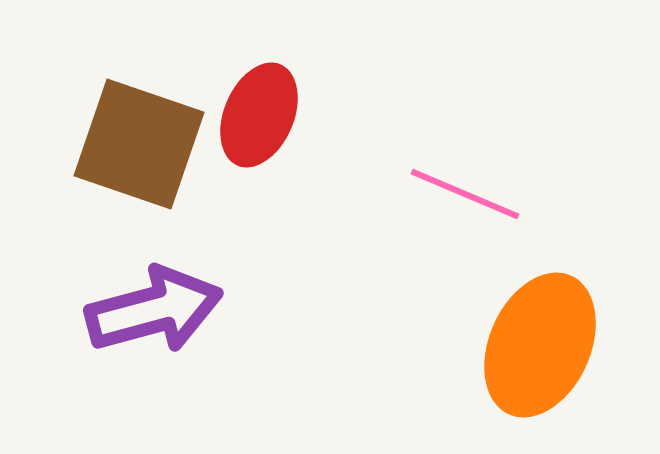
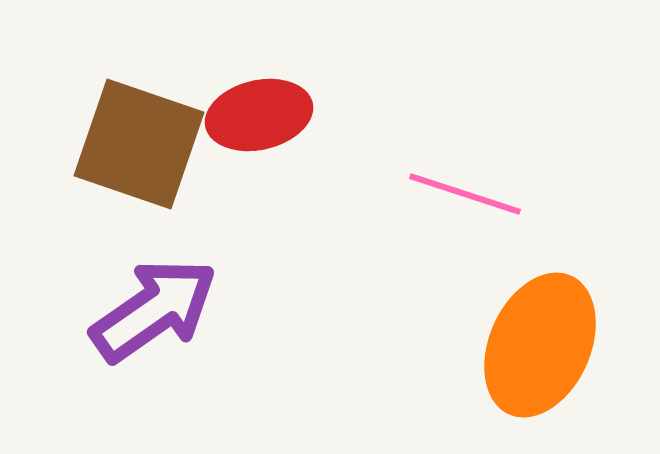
red ellipse: rotated 54 degrees clockwise
pink line: rotated 5 degrees counterclockwise
purple arrow: rotated 20 degrees counterclockwise
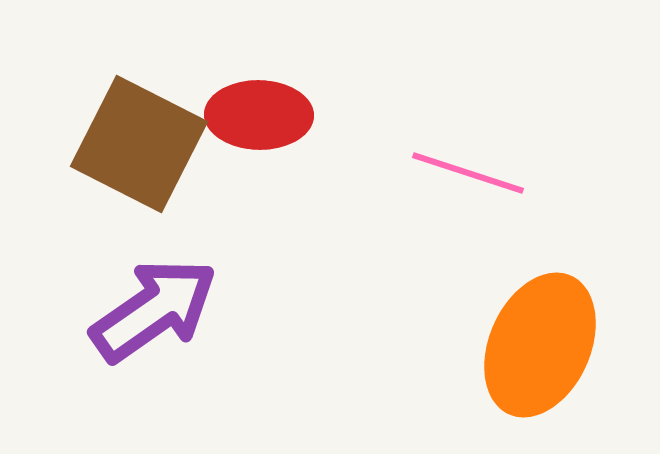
red ellipse: rotated 14 degrees clockwise
brown square: rotated 8 degrees clockwise
pink line: moved 3 px right, 21 px up
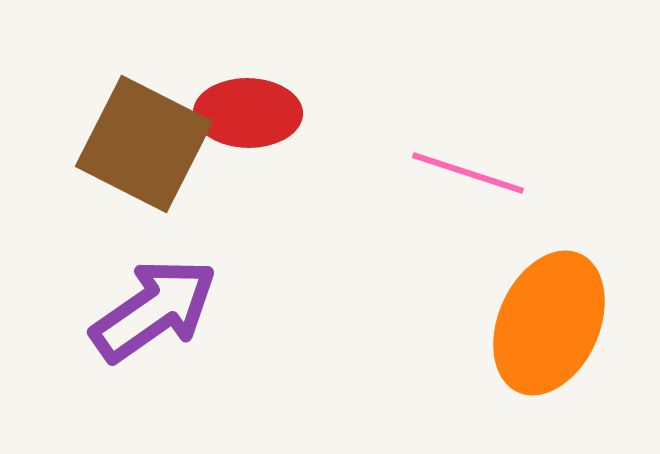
red ellipse: moved 11 px left, 2 px up
brown square: moved 5 px right
orange ellipse: moved 9 px right, 22 px up
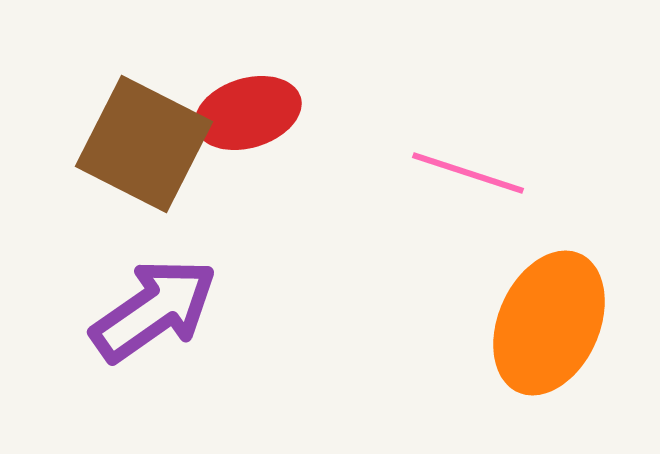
red ellipse: rotated 18 degrees counterclockwise
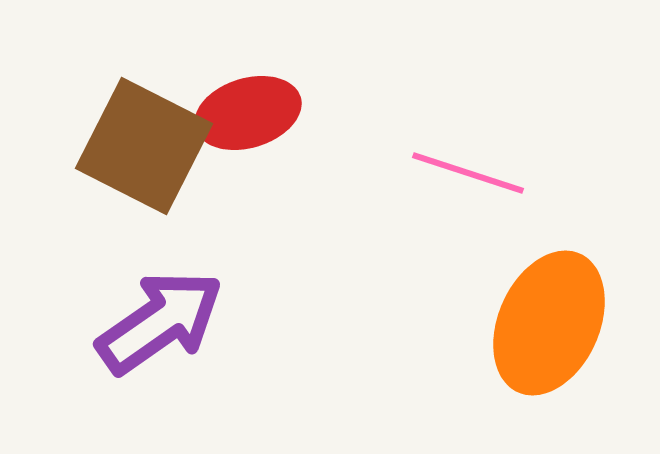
brown square: moved 2 px down
purple arrow: moved 6 px right, 12 px down
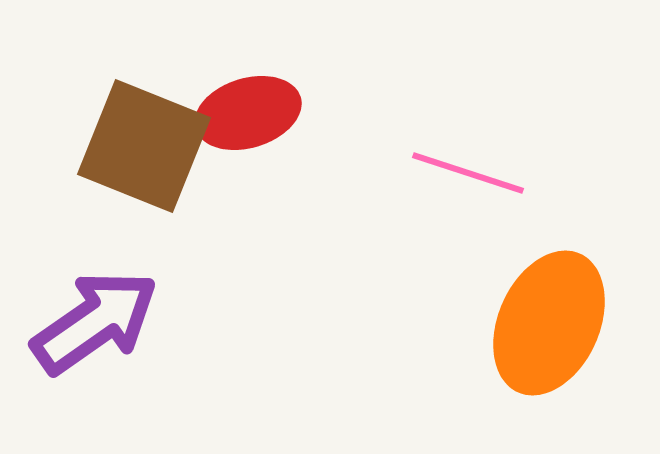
brown square: rotated 5 degrees counterclockwise
purple arrow: moved 65 px left
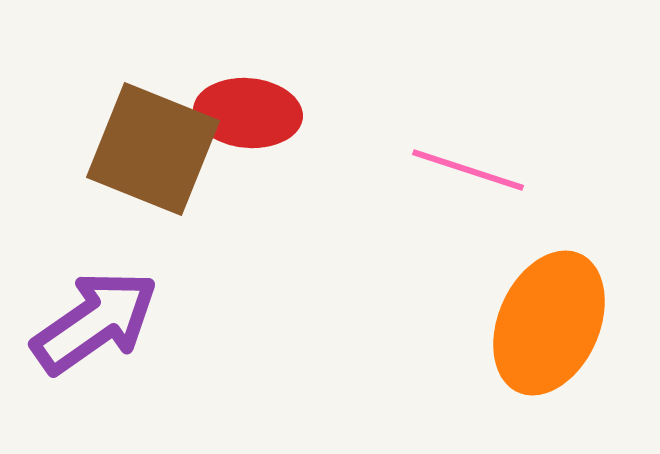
red ellipse: rotated 22 degrees clockwise
brown square: moved 9 px right, 3 px down
pink line: moved 3 px up
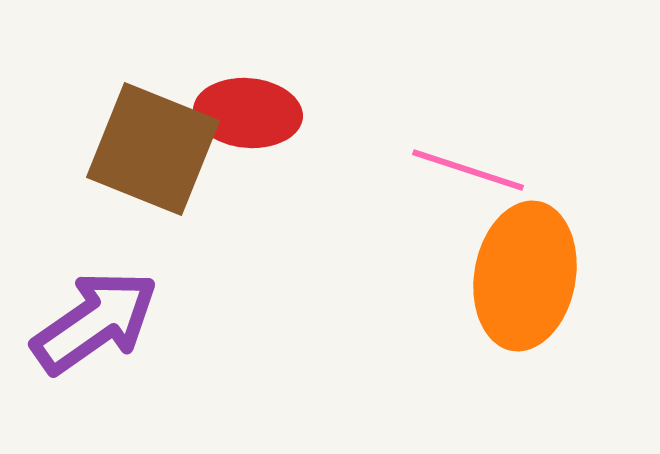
orange ellipse: moved 24 px left, 47 px up; rotated 14 degrees counterclockwise
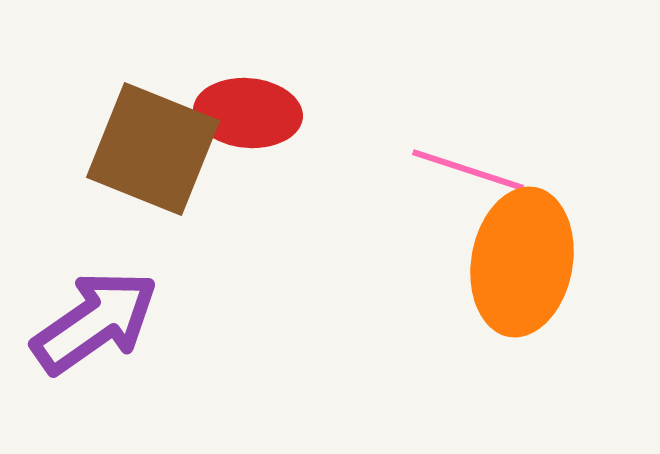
orange ellipse: moved 3 px left, 14 px up
